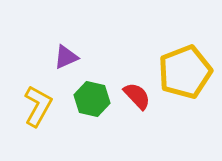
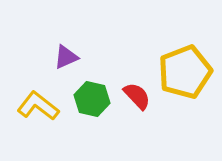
yellow L-shape: rotated 81 degrees counterclockwise
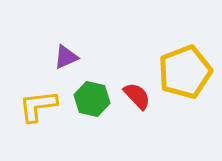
yellow L-shape: rotated 45 degrees counterclockwise
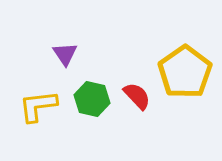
purple triangle: moved 1 px left, 3 px up; rotated 40 degrees counterclockwise
yellow pentagon: rotated 14 degrees counterclockwise
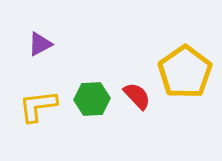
purple triangle: moved 25 px left, 10 px up; rotated 36 degrees clockwise
green hexagon: rotated 16 degrees counterclockwise
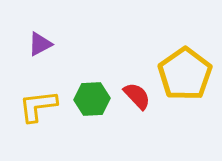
yellow pentagon: moved 2 px down
